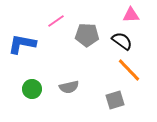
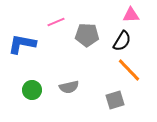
pink line: moved 1 px down; rotated 12 degrees clockwise
black semicircle: rotated 85 degrees clockwise
green circle: moved 1 px down
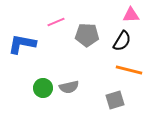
orange line: rotated 32 degrees counterclockwise
green circle: moved 11 px right, 2 px up
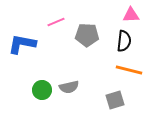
black semicircle: moved 2 px right; rotated 25 degrees counterclockwise
green circle: moved 1 px left, 2 px down
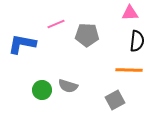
pink triangle: moved 1 px left, 2 px up
pink line: moved 2 px down
black semicircle: moved 13 px right
orange line: rotated 12 degrees counterclockwise
gray semicircle: moved 1 px left, 1 px up; rotated 30 degrees clockwise
gray square: rotated 12 degrees counterclockwise
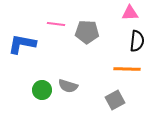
pink line: rotated 30 degrees clockwise
gray pentagon: moved 3 px up
orange line: moved 2 px left, 1 px up
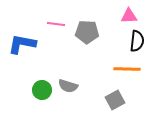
pink triangle: moved 1 px left, 3 px down
